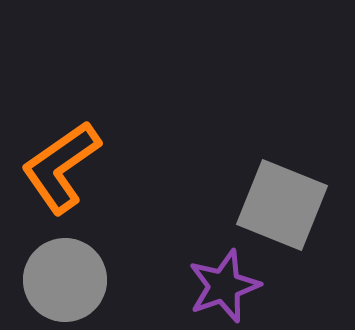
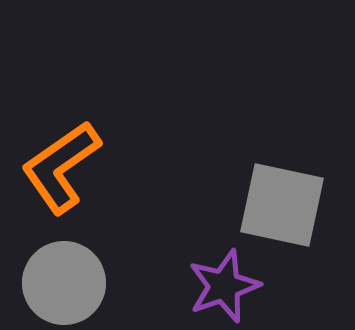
gray square: rotated 10 degrees counterclockwise
gray circle: moved 1 px left, 3 px down
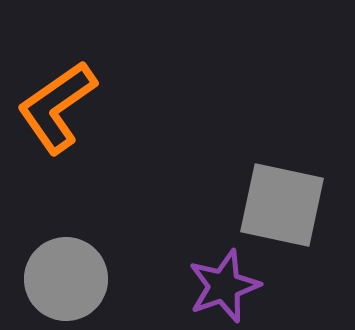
orange L-shape: moved 4 px left, 60 px up
gray circle: moved 2 px right, 4 px up
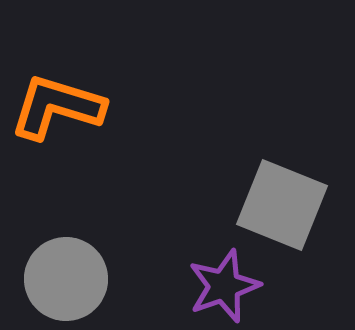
orange L-shape: rotated 52 degrees clockwise
gray square: rotated 10 degrees clockwise
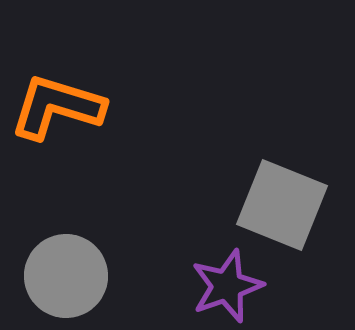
gray circle: moved 3 px up
purple star: moved 3 px right
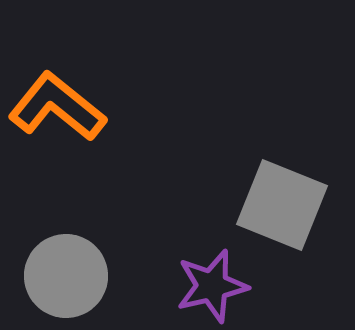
orange L-shape: rotated 22 degrees clockwise
purple star: moved 15 px left; rotated 6 degrees clockwise
